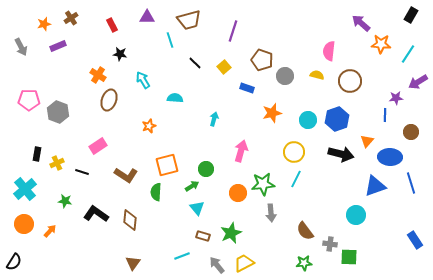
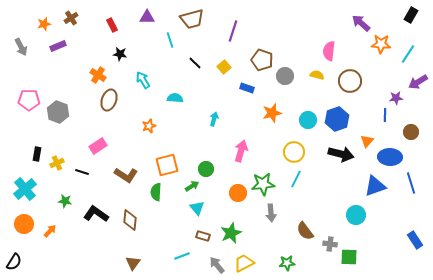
brown trapezoid at (189, 20): moved 3 px right, 1 px up
green star at (304, 263): moved 17 px left
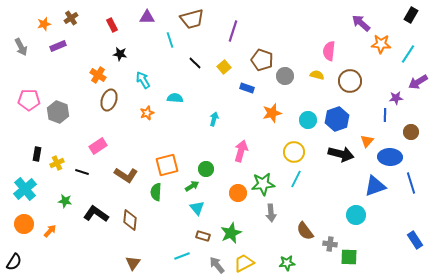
orange star at (149, 126): moved 2 px left, 13 px up
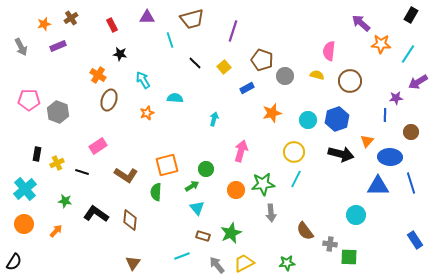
blue rectangle at (247, 88): rotated 48 degrees counterclockwise
blue triangle at (375, 186): moved 3 px right; rotated 20 degrees clockwise
orange circle at (238, 193): moved 2 px left, 3 px up
orange arrow at (50, 231): moved 6 px right
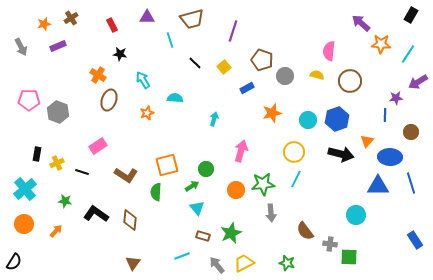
green star at (287, 263): rotated 21 degrees clockwise
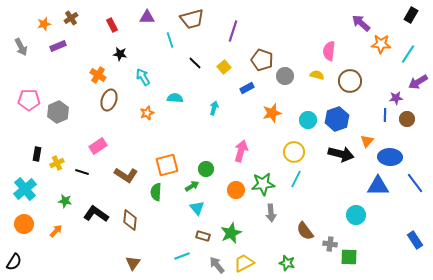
cyan arrow at (143, 80): moved 3 px up
gray hexagon at (58, 112): rotated 15 degrees clockwise
cyan arrow at (214, 119): moved 11 px up
brown circle at (411, 132): moved 4 px left, 13 px up
blue line at (411, 183): moved 4 px right; rotated 20 degrees counterclockwise
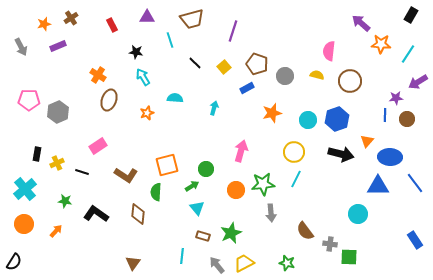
black star at (120, 54): moved 16 px right, 2 px up
brown pentagon at (262, 60): moved 5 px left, 4 px down
cyan circle at (356, 215): moved 2 px right, 1 px up
brown diamond at (130, 220): moved 8 px right, 6 px up
cyan line at (182, 256): rotated 63 degrees counterclockwise
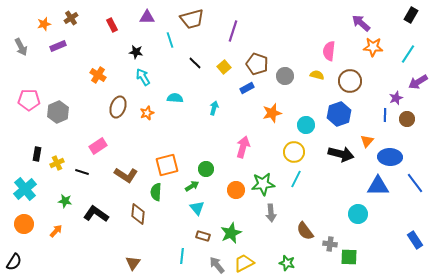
orange star at (381, 44): moved 8 px left, 3 px down
purple star at (396, 98): rotated 16 degrees counterclockwise
brown ellipse at (109, 100): moved 9 px right, 7 px down
blue hexagon at (337, 119): moved 2 px right, 5 px up
cyan circle at (308, 120): moved 2 px left, 5 px down
pink arrow at (241, 151): moved 2 px right, 4 px up
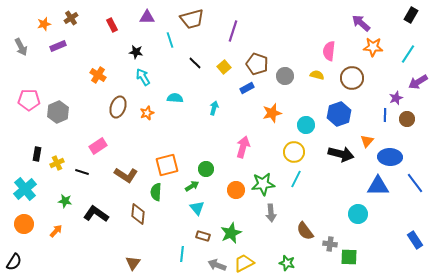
brown circle at (350, 81): moved 2 px right, 3 px up
cyan line at (182, 256): moved 2 px up
gray arrow at (217, 265): rotated 30 degrees counterclockwise
